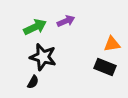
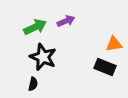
orange triangle: moved 2 px right
black star: rotated 8 degrees clockwise
black semicircle: moved 2 px down; rotated 16 degrees counterclockwise
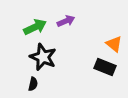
orange triangle: rotated 48 degrees clockwise
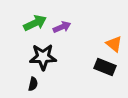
purple arrow: moved 4 px left, 6 px down
green arrow: moved 4 px up
black star: rotated 24 degrees counterclockwise
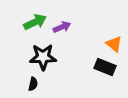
green arrow: moved 1 px up
